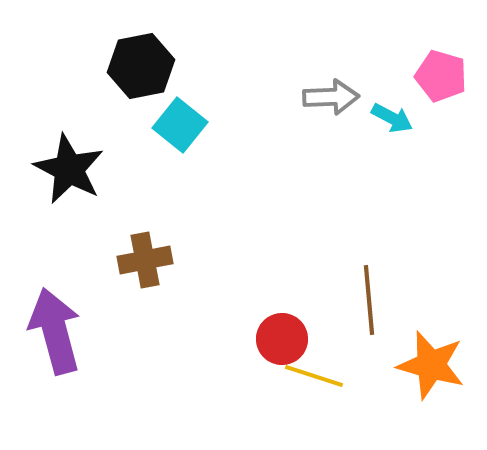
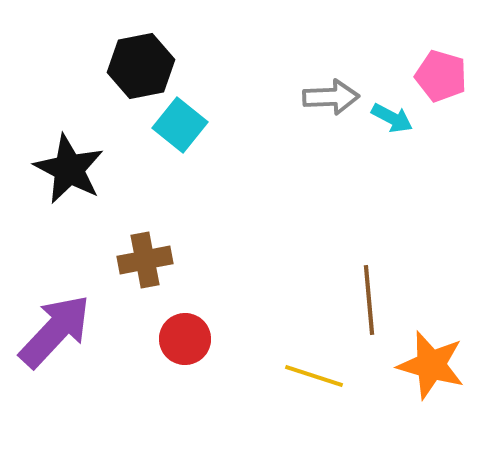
purple arrow: rotated 58 degrees clockwise
red circle: moved 97 px left
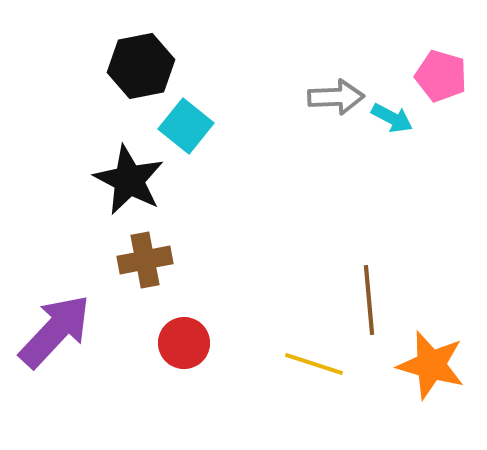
gray arrow: moved 5 px right
cyan square: moved 6 px right, 1 px down
black star: moved 60 px right, 11 px down
red circle: moved 1 px left, 4 px down
yellow line: moved 12 px up
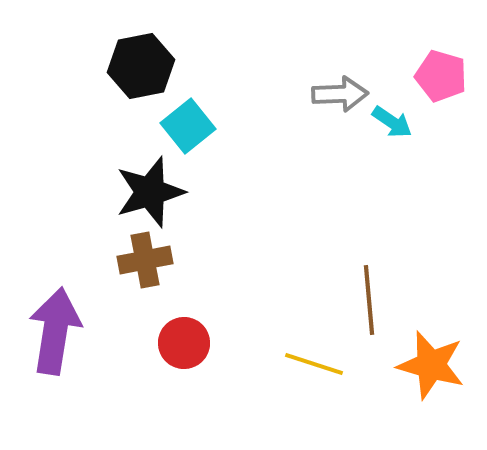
gray arrow: moved 4 px right, 3 px up
cyan arrow: moved 4 px down; rotated 6 degrees clockwise
cyan square: moved 2 px right; rotated 12 degrees clockwise
black star: moved 21 px right, 12 px down; rotated 28 degrees clockwise
purple arrow: rotated 34 degrees counterclockwise
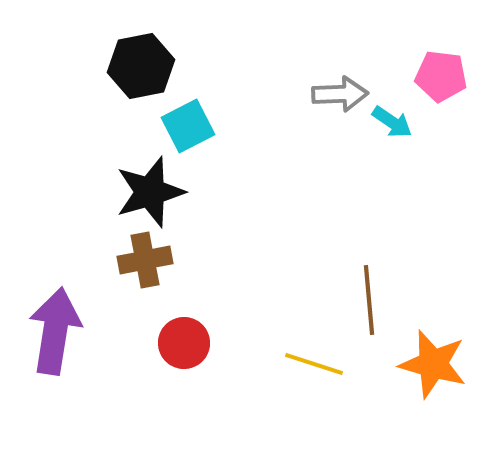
pink pentagon: rotated 9 degrees counterclockwise
cyan square: rotated 12 degrees clockwise
orange star: moved 2 px right, 1 px up
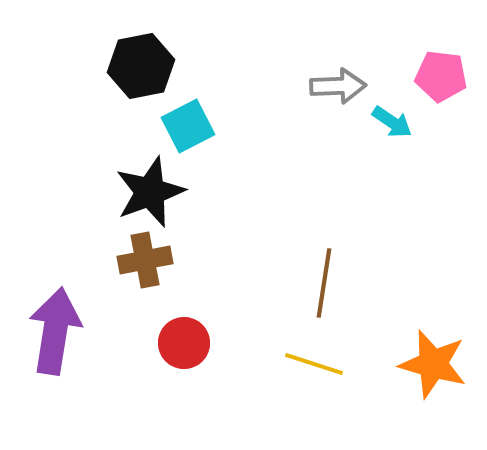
gray arrow: moved 2 px left, 8 px up
black star: rotated 4 degrees counterclockwise
brown line: moved 45 px left, 17 px up; rotated 14 degrees clockwise
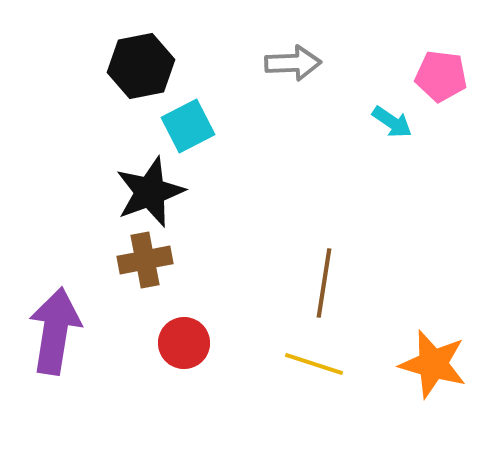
gray arrow: moved 45 px left, 23 px up
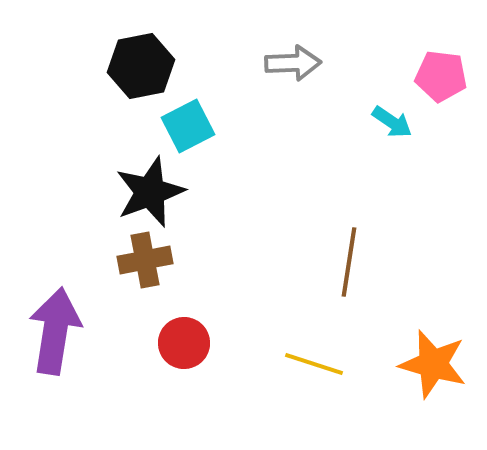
brown line: moved 25 px right, 21 px up
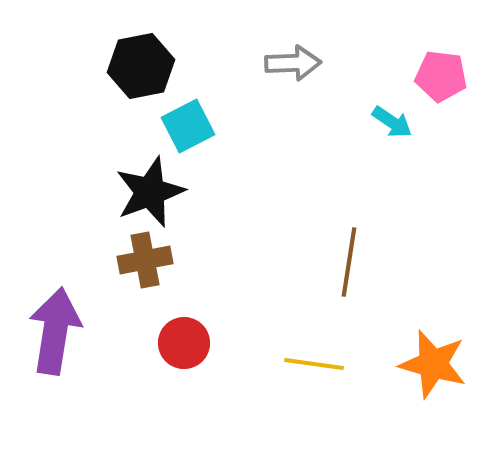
yellow line: rotated 10 degrees counterclockwise
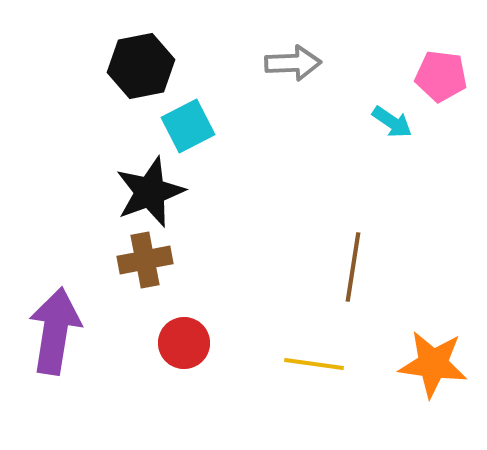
brown line: moved 4 px right, 5 px down
orange star: rotated 8 degrees counterclockwise
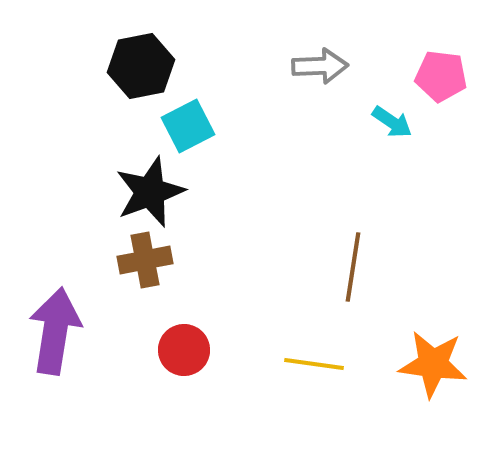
gray arrow: moved 27 px right, 3 px down
red circle: moved 7 px down
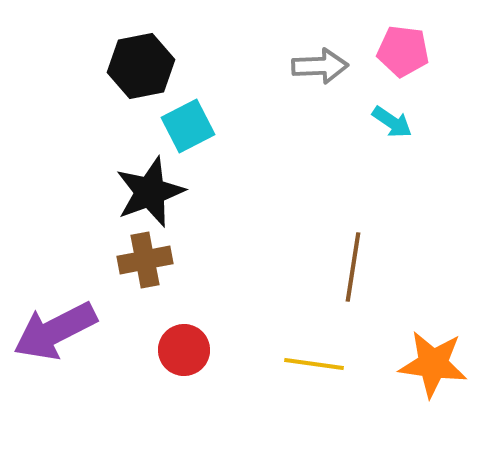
pink pentagon: moved 38 px left, 25 px up
purple arrow: rotated 126 degrees counterclockwise
